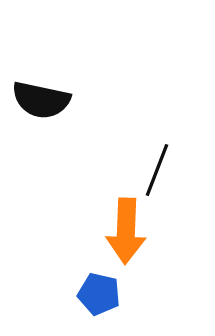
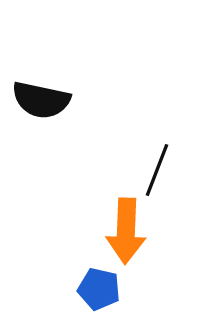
blue pentagon: moved 5 px up
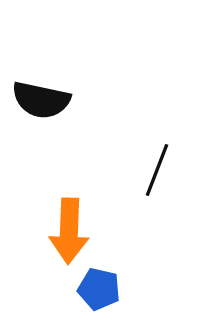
orange arrow: moved 57 px left
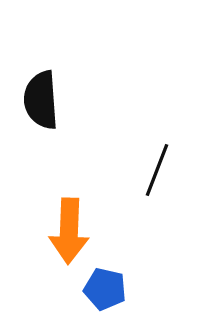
black semicircle: rotated 74 degrees clockwise
blue pentagon: moved 6 px right
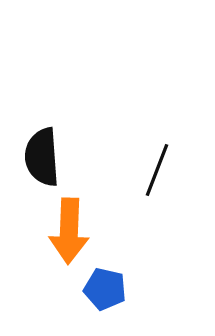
black semicircle: moved 1 px right, 57 px down
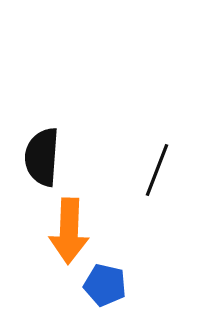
black semicircle: rotated 8 degrees clockwise
blue pentagon: moved 4 px up
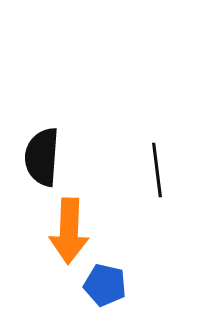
black line: rotated 28 degrees counterclockwise
